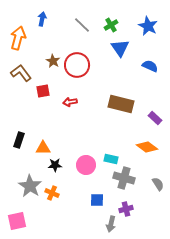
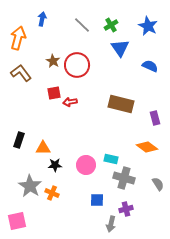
red square: moved 11 px right, 2 px down
purple rectangle: rotated 32 degrees clockwise
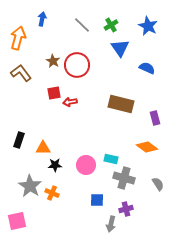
blue semicircle: moved 3 px left, 2 px down
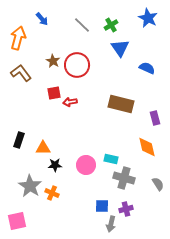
blue arrow: rotated 128 degrees clockwise
blue star: moved 8 px up
orange diamond: rotated 40 degrees clockwise
blue square: moved 5 px right, 6 px down
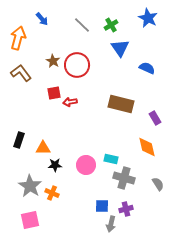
purple rectangle: rotated 16 degrees counterclockwise
pink square: moved 13 px right, 1 px up
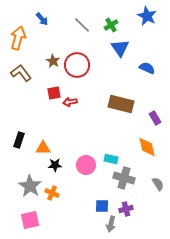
blue star: moved 1 px left, 2 px up
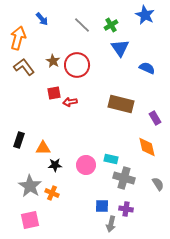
blue star: moved 2 px left, 1 px up
brown L-shape: moved 3 px right, 6 px up
purple cross: rotated 24 degrees clockwise
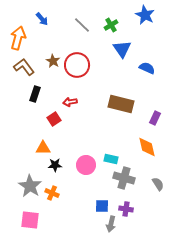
blue triangle: moved 2 px right, 1 px down
red square: moved 26 px down; rotated 24 degrees counterclockwise
purple rectangle: rotated 56 degrees clockwise
black rectangle: moved 16 px right, 46 px up
pink square: rotated 18 degrees clockwise
